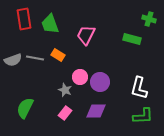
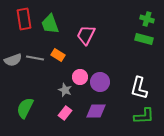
green cross: moved 2 px left
green rectangle: moved 12 px right
green L-shape: moved 1 px right
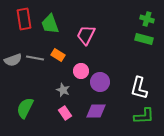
pink circle: moved 1 px right, 6 px up
gray star: moved 2 px left
pink rectangle: rotated 72 degrees counterclockwise
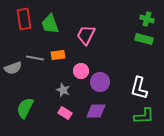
orange rectangle: rotated 40 degrees counterclockwise
gray semicircle: moved 8 px down
pink rectangle: rotated 24 degrees counterclockwise
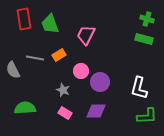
orange rectangle: moved 1 px right; rotated 24 degrees counterclockwise
gray semicircle: moved 2 px down; rotated 84 degrees clockwise
green semicircle: rotated 60 degrees clockwise
green L-shape: moved 3 px right
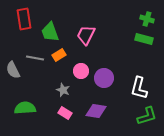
green trapezoid: moved 8 px down
purple circle: moved 4 px right, 4 px up
purple diamond: rotated 10 degrees clockwise
green L-shape: rotated 15 degrees counterclockwise
